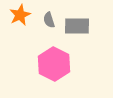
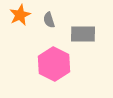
gray rectangle: moved 6 px right, 8 px down
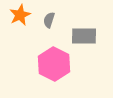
gray semicircle: rotated 35 degrees clockwise
gray rectangle: moved 1 px right, 2 px down
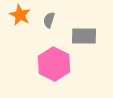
orange star: rotated 20 degrees counterclockwise
